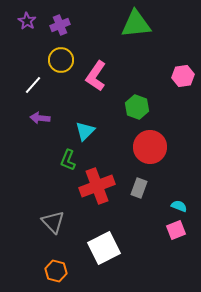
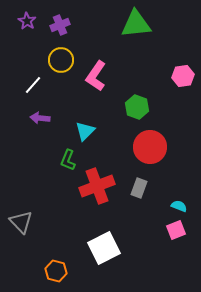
gray triangle: moved 32 px left
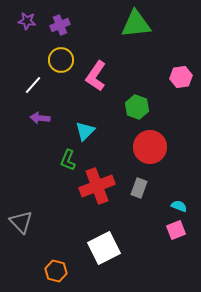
purple star: rotated 24 degrees counterclockwise
pink hexagon: moved 2 px left, 1 px down
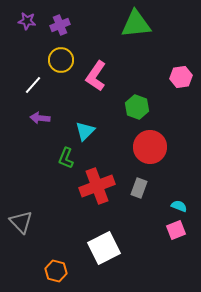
green L-shape: moved 2 px left, 2 px up
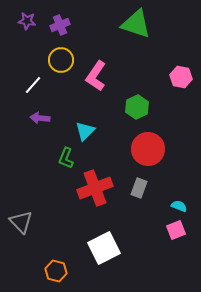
green triangle: rotated 24 degrees clockwise
pink hexagon: rotated 20 degrees clockwise
green hexagon: rotated 15 degrees clockwise
red circle: moved 2 px left, 2 px down
red cross: moved 2 px left, 2 px down
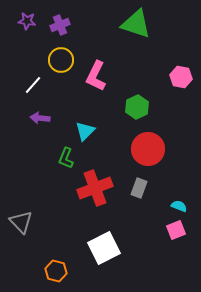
pink L-shape: rotated 8 degrees counterclockwise
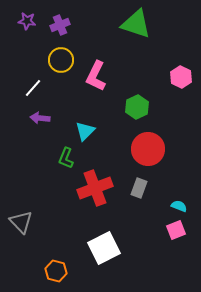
pink hexagon: rotated 15 degrees clockwise
white line: moved 3 px down
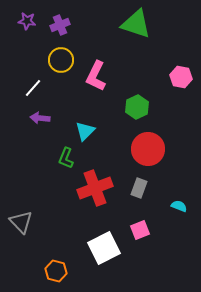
pink hexagon: rotated 15 degrees counterclockwise
pink square: moved 36 px left
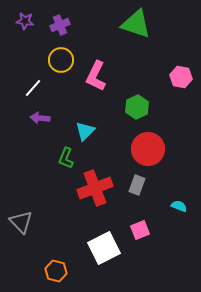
purple star: moved 2 px left
gray rectangle: moved 2 px left, 3 px up
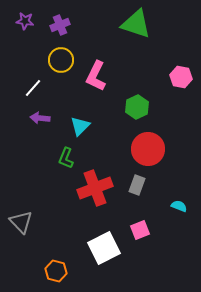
cyan triangle: moved 5 px left, 5 px up
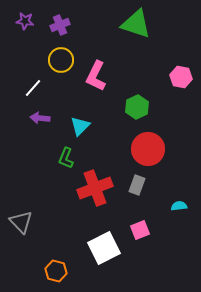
cyan semicircle: rotated 28 degrees counterclockwise
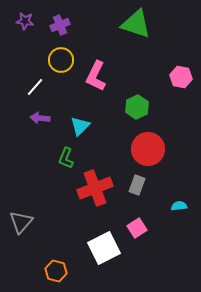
white line: moved 2 px right, 1 px up
gray triangle: rotated 25 degrees clockwise
pink square: moved 3 px left, 2 px up; rotated 12 degrees counterclockwise
